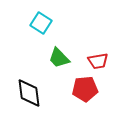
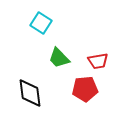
black diamond: moved 1 px right
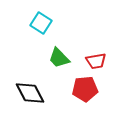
red trapezoid: moved 2 px left
black diamond: rotated 20 degrees counterclockwise
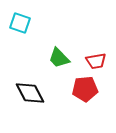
cyan square: moved 21 px left; rotated 15 degrees counterclockwise
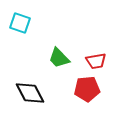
red pentagon: moved 2 px right
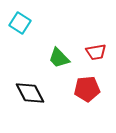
cyan square: rotated 15 degrees clockwise
red trapezoid: moved 9 px up
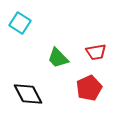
green trapezoid: moved 1 px left
red pentagon: moved 2 px right, 1 px up; rotated 20 degrees counterclockwise
black diamond: moved 2 px left, 1 px down
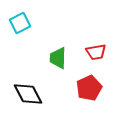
cyan square: rotated 30 degrees clockwise
green trapezoid: rotated 45 degrees clockwise
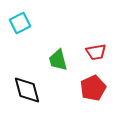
green trapezoid: moved 2 px down; rotated 15 degrees counterclockwise
red pentagon: moved 4 px right
black diamond: moved 1 px left, 4 px up; rotated 12 degrees clockwise
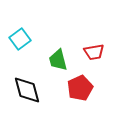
cyan square: moved 16 px down; rotated 10 degrees counterclockwise
red trapezoid: moved 2 px left
red pentagon: moved 13 px left
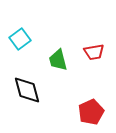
red pentagon: moved 11 px right, 24 px down
